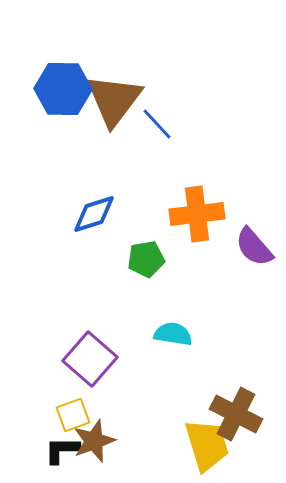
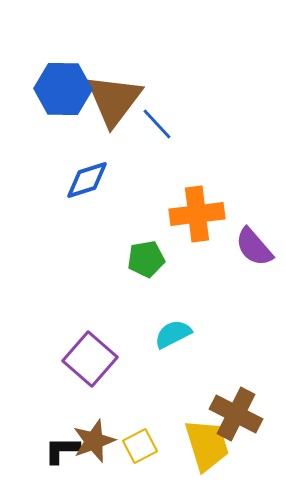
blue diamond: moved 7 px left, 34 px up
cyan semicircle: rotated 36 degrees counterclockwise
yellow square: moved 67 px right, 31 px down; rotated 8 degrees counterclockwise
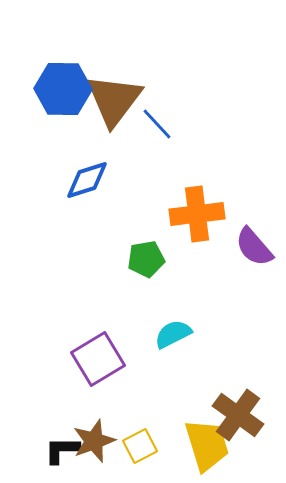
purple square: moved 8 px right; rotated 18 degrees clockwise
brown cross: moved 2 px right, 1 px down; rotated 9 degrees clockwise
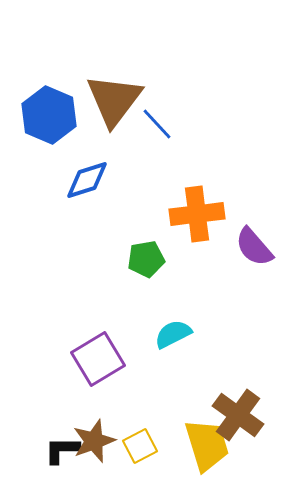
blue hexagon: moved 14 px left, 26 px down; rotated 22 degrees clockwise
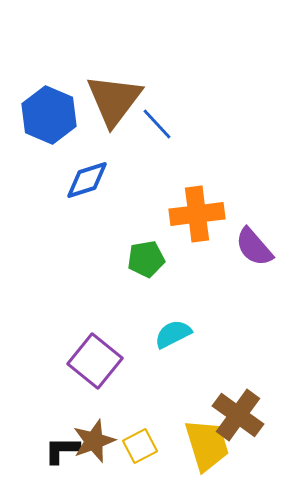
purple square: moved 3 px left, 2 px down; rotated 20 degrees counterclockwise
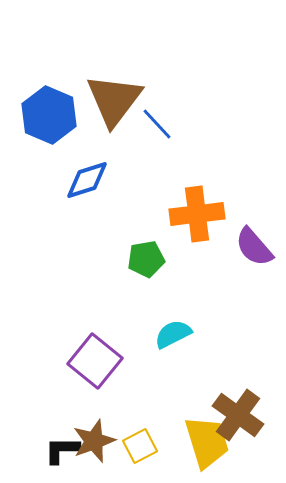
yellow trapezoid: moved 3 px up
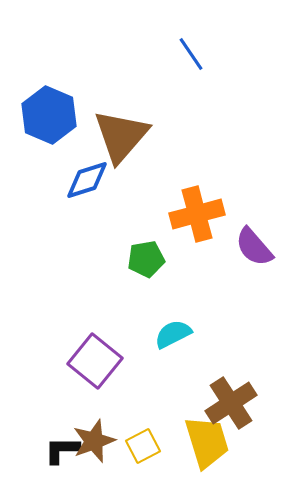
brown triangle: moved 7 px right, 36 px down; rotated 4 degrees clockwise
blue line: moved 34 px right, 70 px up; rotated 9 degrees clockwise
orange cross: rotated 8 degrees counterclockwise
brown cross: moved 7 px left, 12 px up; rotated 21 degrees clockwise
yellow square: moved 3 px right
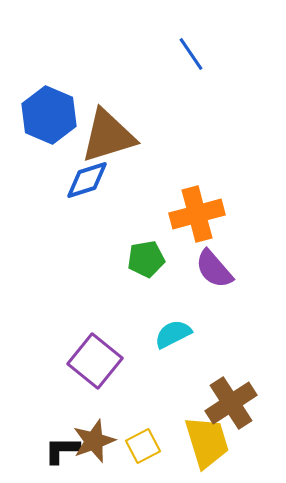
brown triangle: moved 13 px left; rotated 32 degrees clockwise
purple semicircle: moved 40 px left, 22 px down
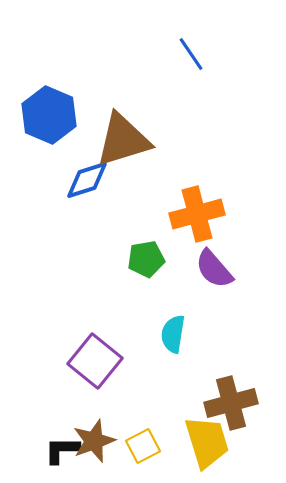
brown triangle: moved 15 px right, 4 px down
cyan semicircle: rotated 54 degrees counterclockwise
brown cross: rotated 18 degrees clockwise
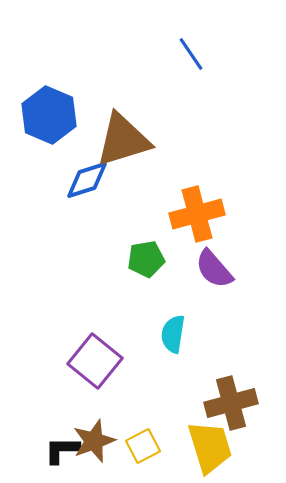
yellow trapezoid: moved 3 px right, 5 px down
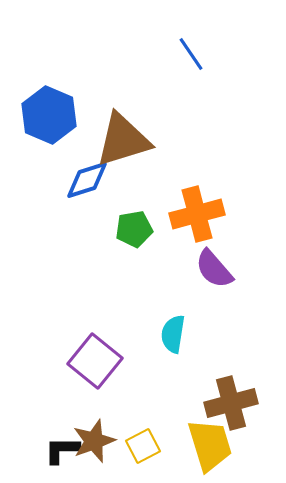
green pentagon: moved 12 px left, 30 px up
yellow trapezoid: moved 2 px up
